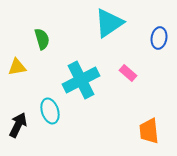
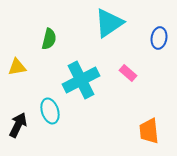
green semicircle: moved 7 px right; rotated 30 degrees clockwise
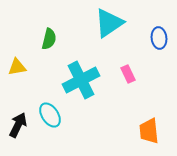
blue ellipse: rotated 15 degrees counterclockwise
pink rectangle: moved 1 px down; rotated 24 degrees clockwise
cyan ellipse: moved 4 px down; rotated 15 degrees counterclockwise
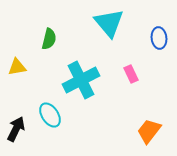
cyan triangle: rotated 36 degrees counterclockwise
pink rectangle: moved 3 px right
black arrow: moved 2 px left, 4 px down
orange trapezoid: rotated 44 degrees clockwise
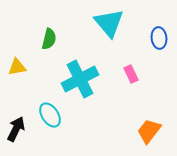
cyan cross: moved 1 px left, 1 px up
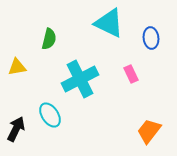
cyan triangle: rotated 24 degrees counterclockwise
blue ellipse: moved 8 px left
